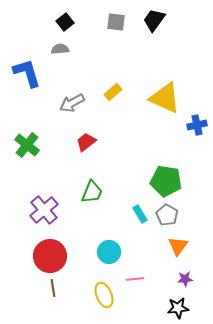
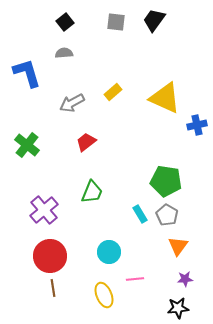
gray semicircle: moved 4 px right, 4 px down
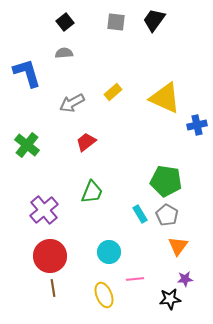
black star: moved 8 px left, 9 px up
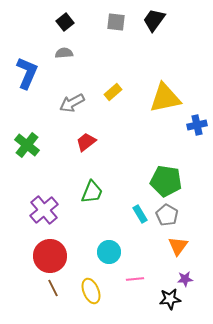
blue L-shape: rotated 40 degrees clockwise
yellow triangle: rotated 36 degrees counterclockwise
brown line: rotated 18 degrees counterclockwise
yellow ellipse: moved 13 px left, 4 px up
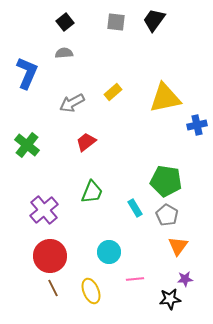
cyan rectangle: moved 5 px left, 6 px up
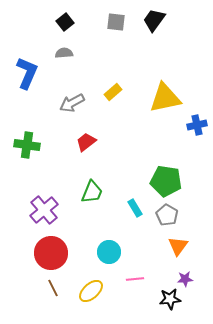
green cross: rotated 30 degrees counterclockwise
red circle: moved 1 px right, 3 px up
yellow ellipse: rotated 70 degrees clockwise
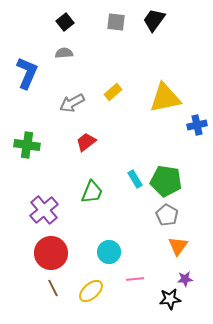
cyan rectangle: moved 29 px up
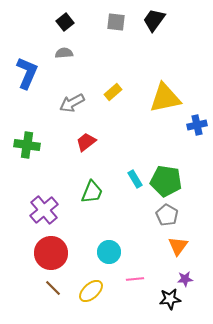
brown line: rotated 18 degrees counterclockwise
